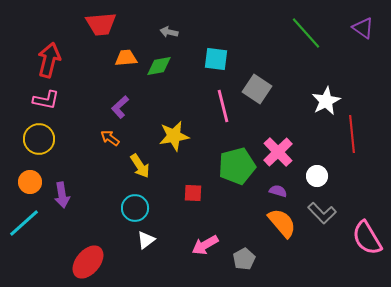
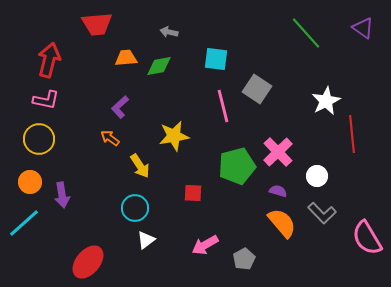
red trapezoid: moved 4 px left
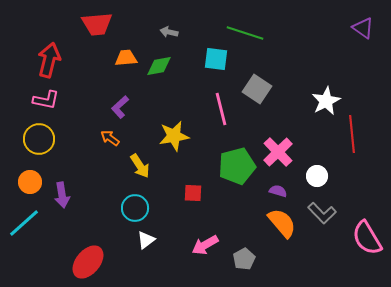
green line: moved 61 px left; rotated 30 degrees counterclockwise
pink line: moved 2 px left, 3 px down
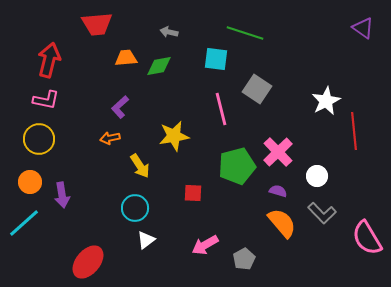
red line: moved 2 px right, 3 px up
orange arrow: rotated 48 degrees counterclockwise
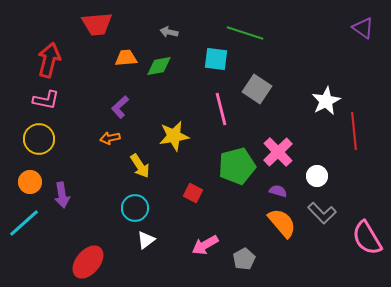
red square: rotated 24 degrees clockwise
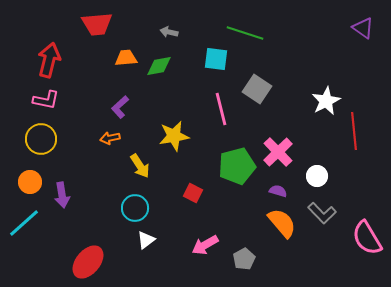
yellow circle: moved 2 px right
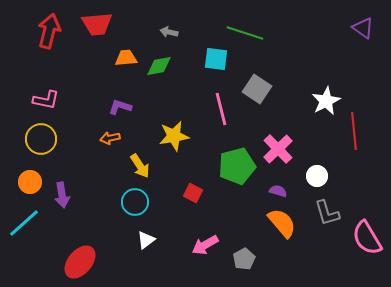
red arrow: moved 29 px up
purple L-shape: rotated 60 degrees clockwise
pink cross: moved 3 px up
cyan circle: moved 6 px up
gray L-shape: moved 5 px right; rotated 28 degrees clockwise
red ellipse: moved 8 px left
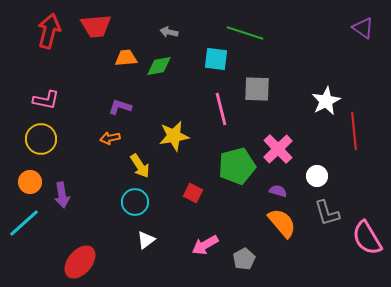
red trapezoid: moved 1 px left, 2 px down
gray square: rotated 32 degrees counterclockwise
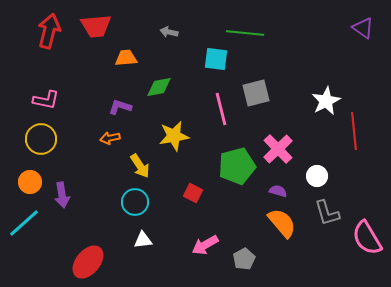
green line: rotated 12 degrees counterclockwise
green diamond: moved 21 px down
gray square: moved 1 px left, 4 px down; rotated 16 degrees counterclockwise
white triangle: moved 3 px left; rotated 30 degrees clockwise
red ellipse: moved 8 px right
